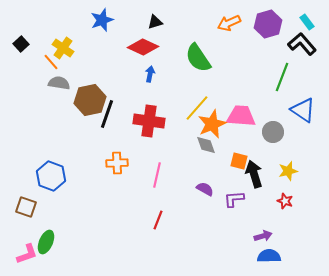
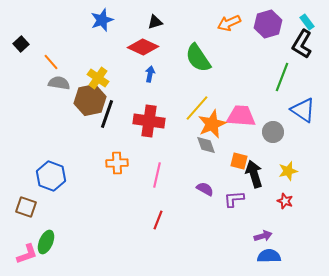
black L-shape: rotated 108 degrees counterclockwise
yellow cross: moved 35 px right, 30 px down
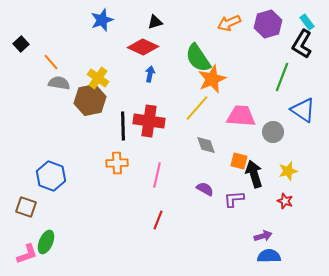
black line: moved 16 px right, 12 px down; rotated 20 degrees counterclockwise
orange star: moved 45 px up
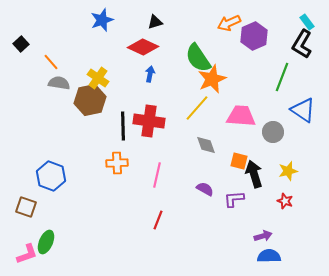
purple hexagon: moved 14 px left, 12 px down; rotated 8 degrees counterclockwise
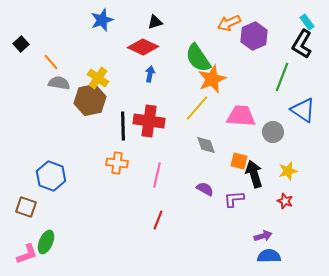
orange cross: rotated 10 degrees clockwise
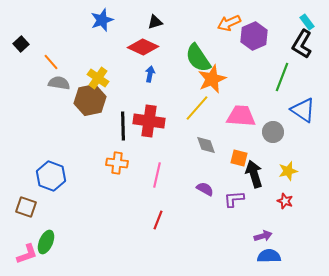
orange square: moved 3 px up
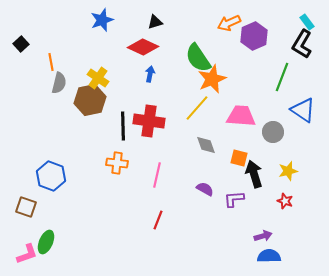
orange line: rotated 30 degrees clockwise
gray semicircle: rotated 95 degrees clockwise
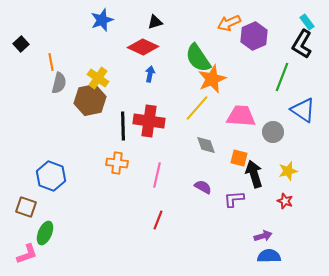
purple semicircle: moved 2 px left, 2 px up
green ellipse: moved 1 px left, 9 px up
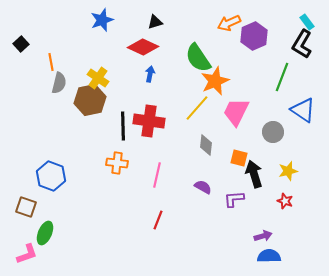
orange star: moved 3 px right, 2 px down
pink trapezoid: moved 5 px left, 4 px up; rotated 68 degrees counterclockwise
gray diamond: rotated 25 degrees clockwise
